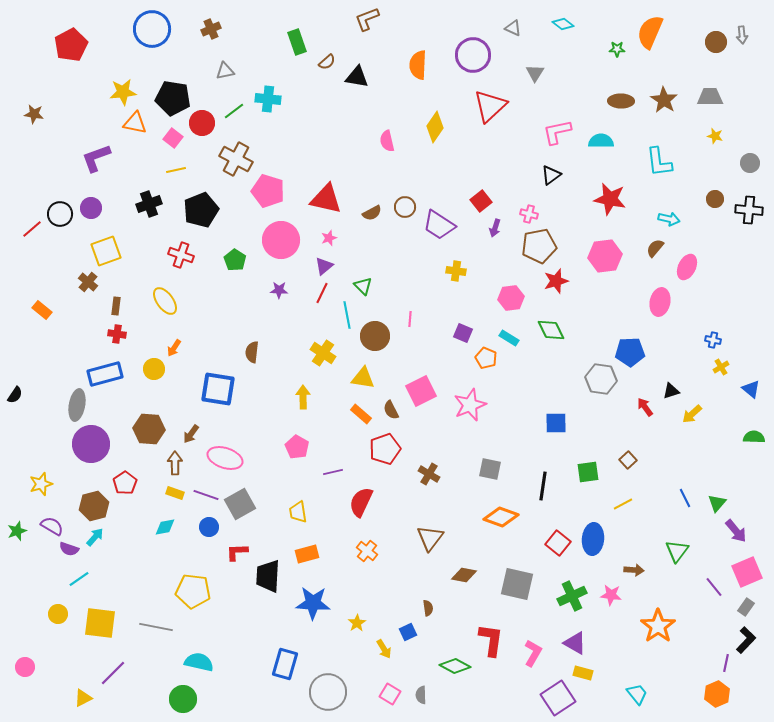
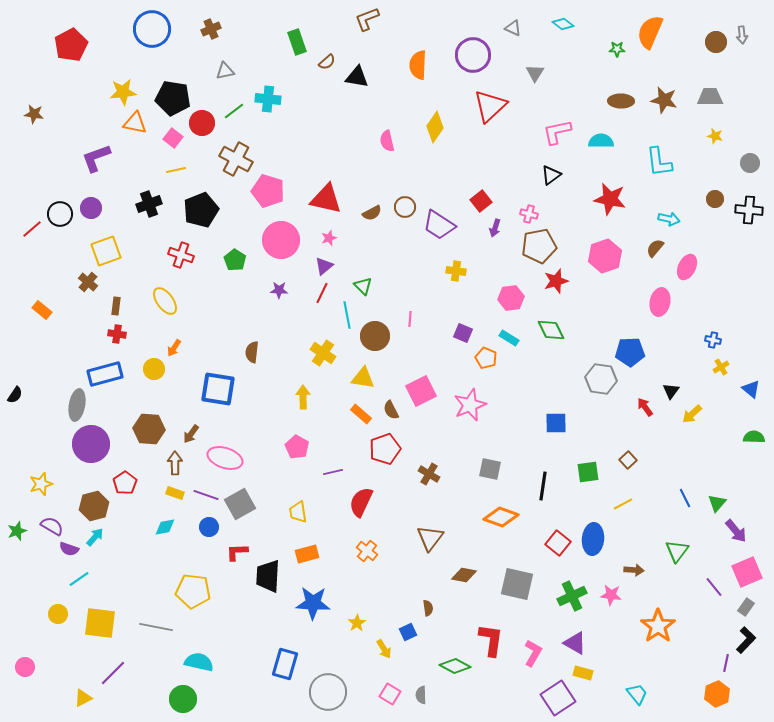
brown star at (664, 100): rotated 20 degrees counterclockwise
pink hexagon at (605, 256): rotated 12 degrees counterclockwise
black triangle at (671, 391): rotated 36 degrees counterclockwise
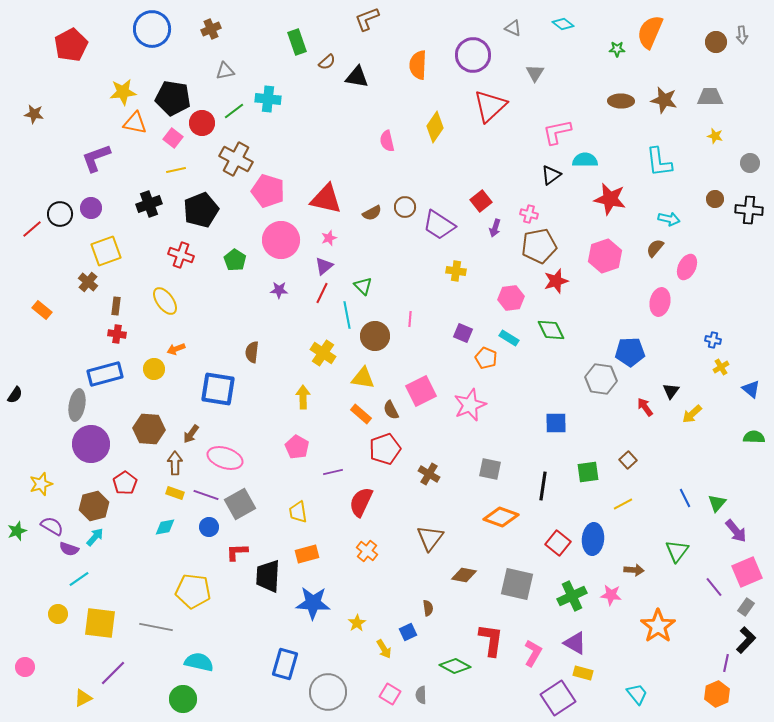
cyan semicircle at (601, 141): moved 16 px left, 19 px down
orange arrow at (174, 348): moved 2 px right, 1 px down; rotated 36 degrees clockwise
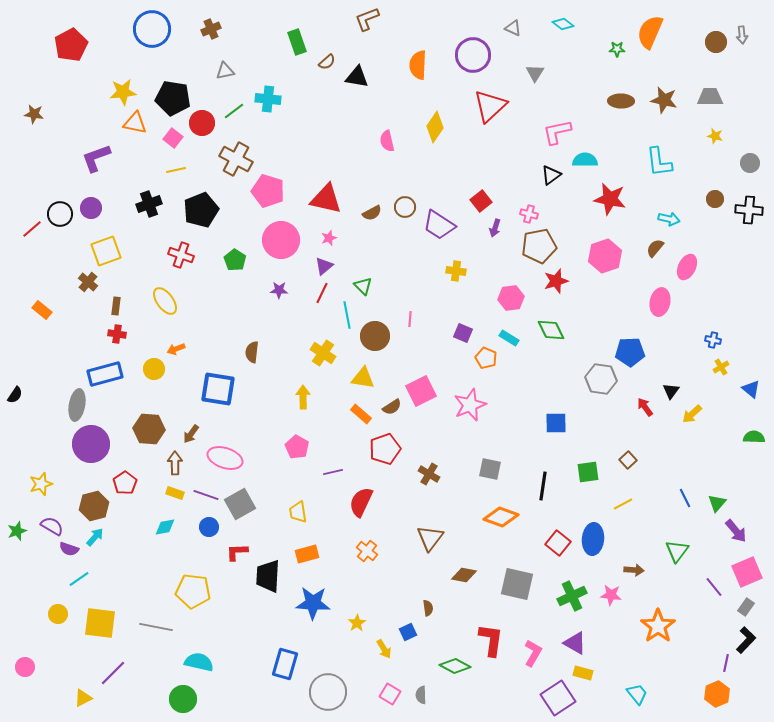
brown semicircle at (391, 410): moved 1 px right, 3 px up; rotated 96 degrees counterclockwise
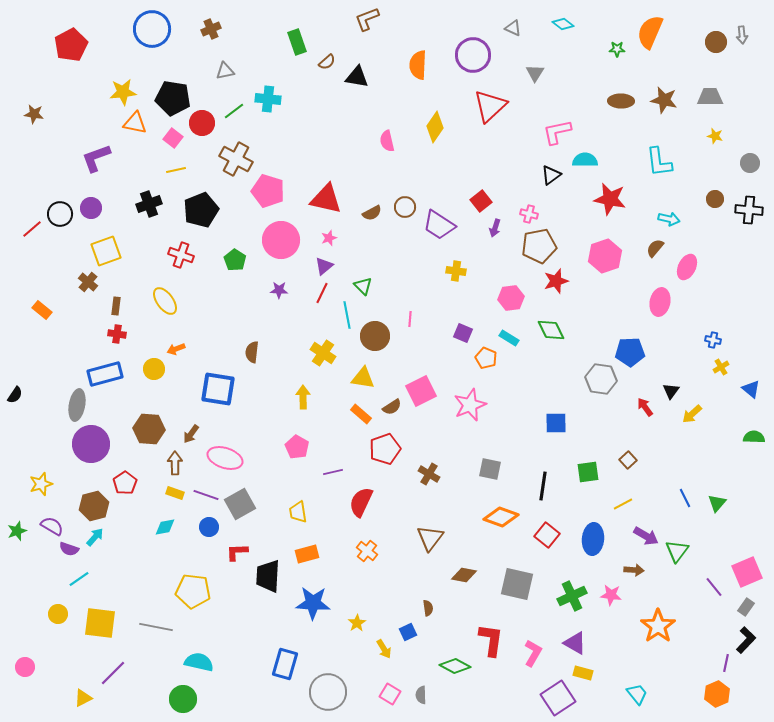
purple arrow at (736, 531): moved 90 px left, 5 px down; rotated 20 degrees counterclockwise
red square at (558, 543): moved 11 px left, 8 px up
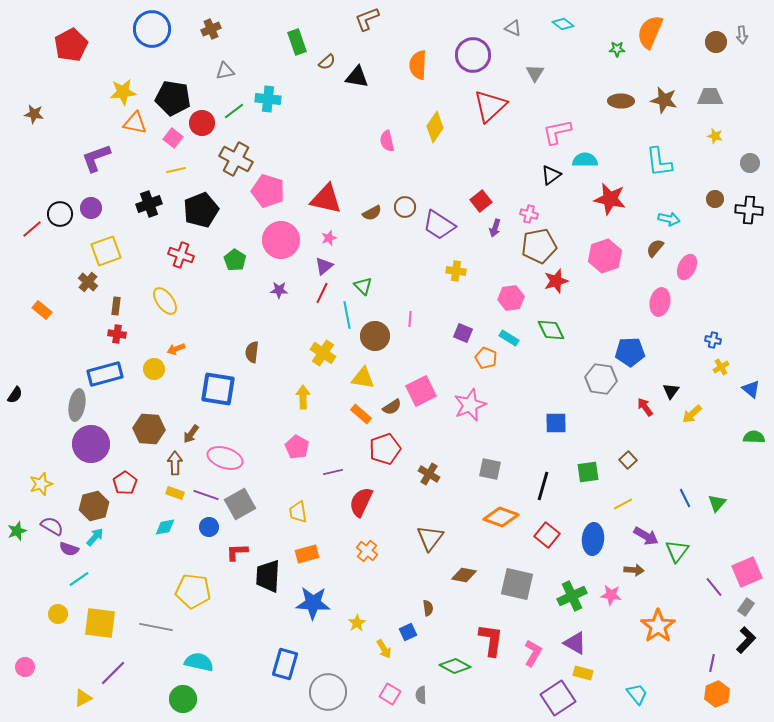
black line at (543, 486): rotated 8 degrees clockwise
purple line at (726, 663): moved 14 px left
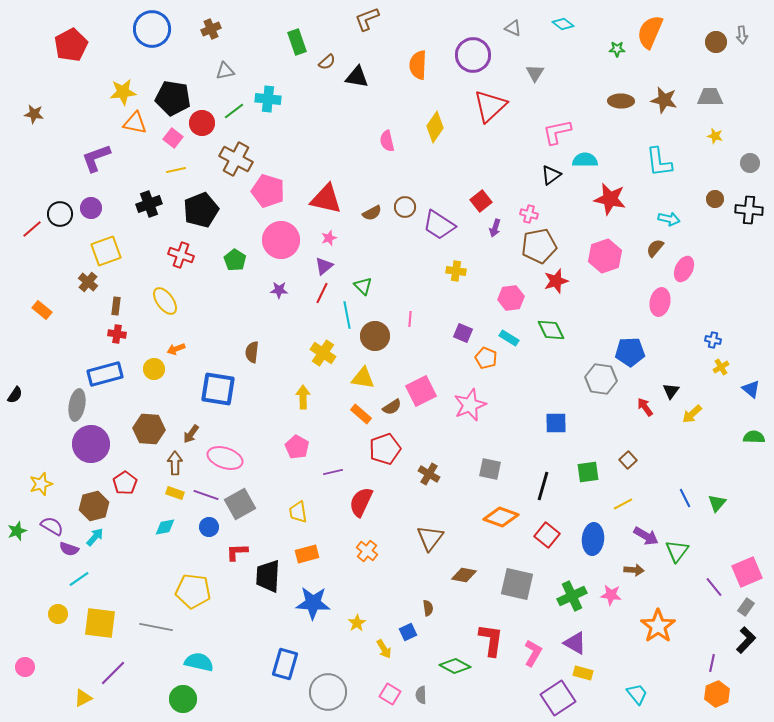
pink ellipse at (687, 267): moved 3 px left, 2 px down
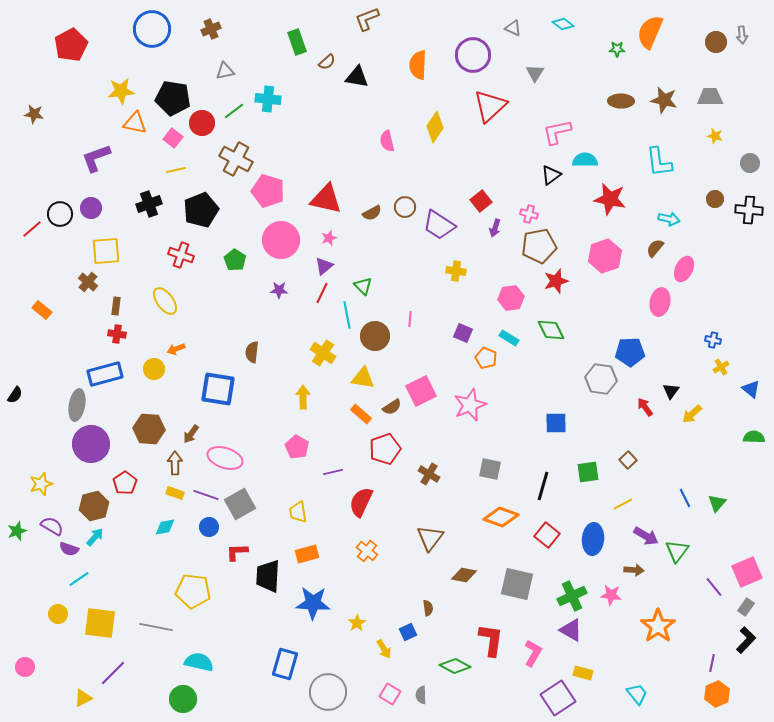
yellow star at (123, 92): moved 2 px left, 1 px up
yellow square at (106, 251): rotated 16 degrees clockwise
purple triangle at (575, 643): moved 4 px left, 13 px up
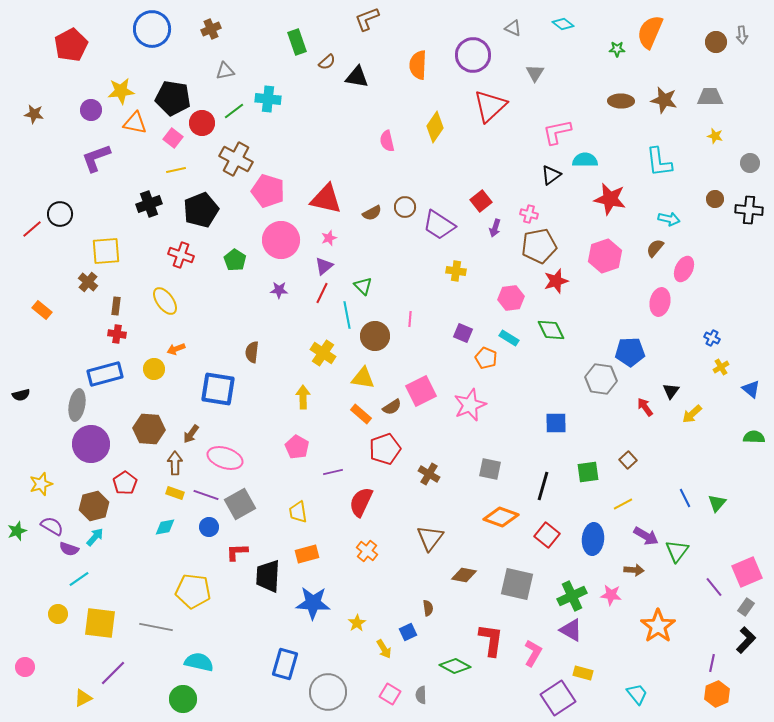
purple circle at (91, 208): moved 98 px up
blue cross at (713, 340): moved 1 px left, 2 px up; rotated 14 degrees clockwise
black semicircle at (15, 395): moved 6 px right; rotated 42 degrees clockwise
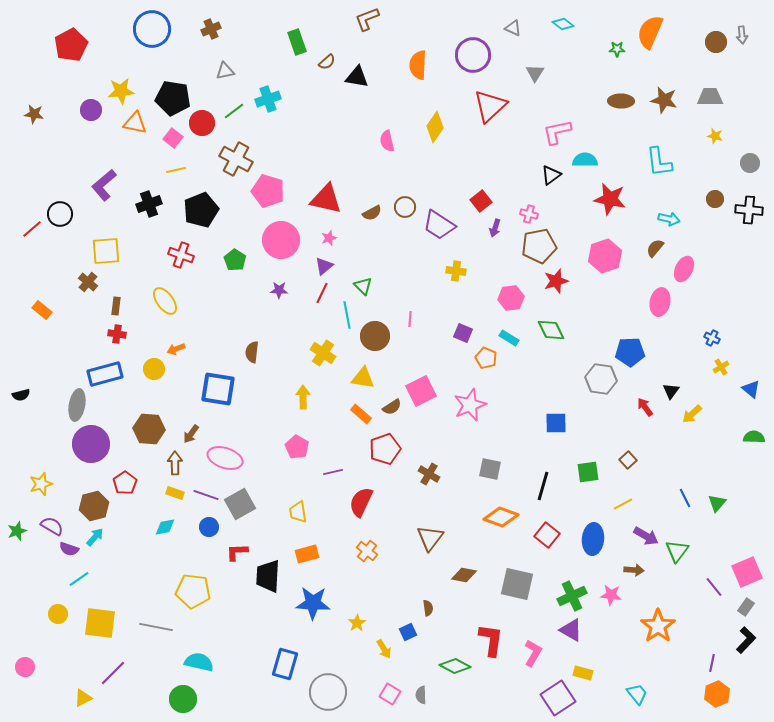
cyan cross at (268, 99): rotated 25 degrees counterclockwise
purple L-shape at (96, 158): moved 8 px right, 27 px down; rotated 20 degrees counterclockwise
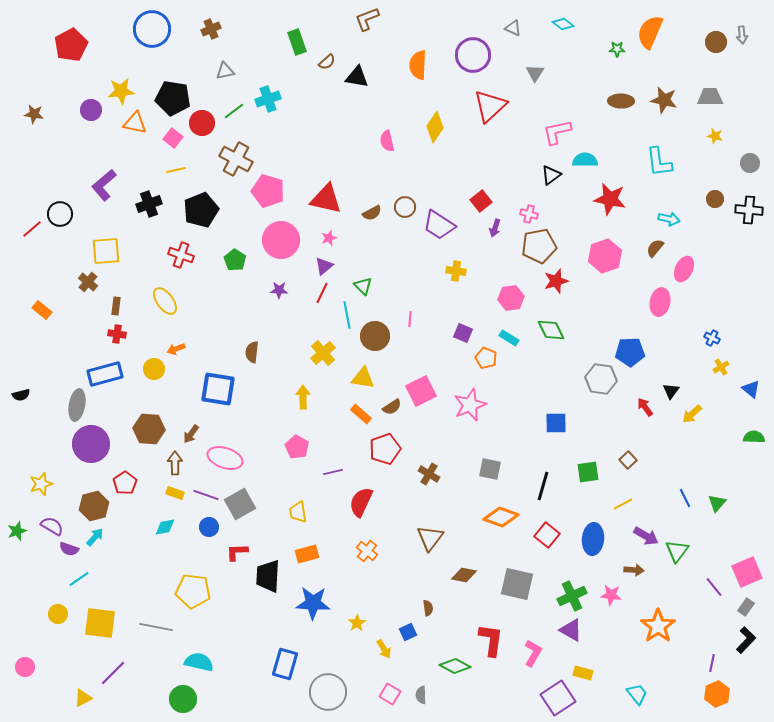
yellow cross at (323, 353): rotated 15 degrees clockwise
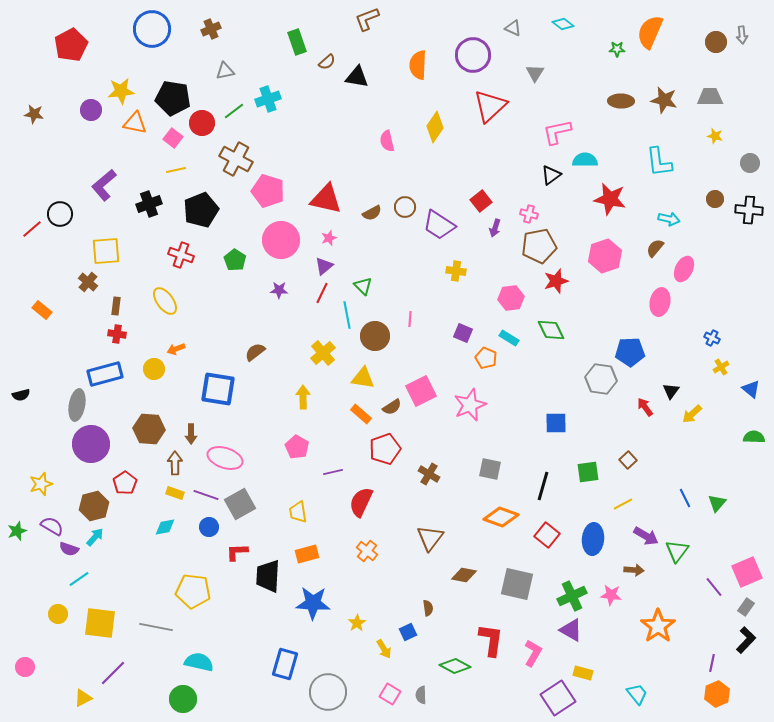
brown semicircle at (252, 352): moved 3 px right; rotated 45 degrees clockwise
brown arrow at (191, 434): rotated 36 degrees counterclockwise
